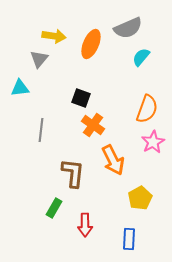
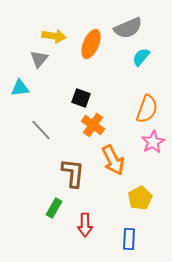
gray line: rotated 50 degrees counterclockwise
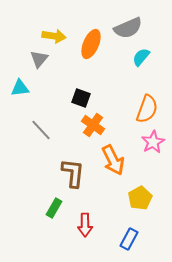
blue rectangle: rotated 25 degrees clockwise
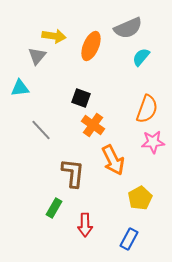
orange ellipse: moved 2 px down
gray triangle: moved 2 px left, 3 px up
pink star: rotated 25 degrees clockwise
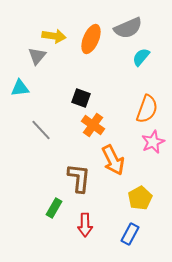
orange ellipse: moved 7 px up
pink star: rotated 20 degrees counterclockwise
brown L-shape: moved 6 px right, 5 px down
blue rectangle: moved 1 px right, 5 px up
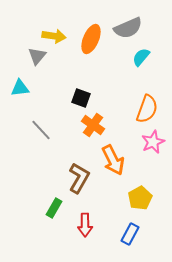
brown L-shape: rotated 24 degrees clockwise
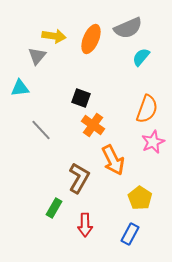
yellow pentagon: rotated 10 degrees counterclockwise
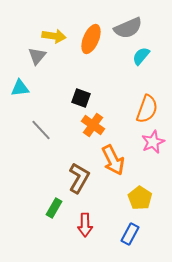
cyan semicircle: moved 1 px up
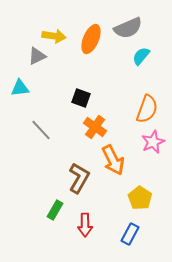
gray triangle: rotated 24 degrees clockwise
orange cross: moved 2 px right, 2 px down
green rectangle: moved 1 px right, 2 px down
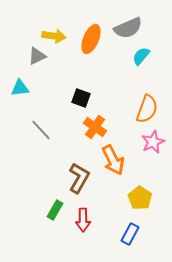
red arrow: moved 2 px left, 5 px up
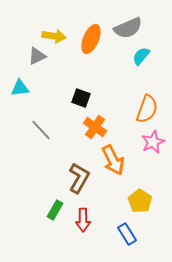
yellow pentagon: moved 3 px down
blue rectangle: moved 3 px left; rotated 60 degrees counterclockwise
